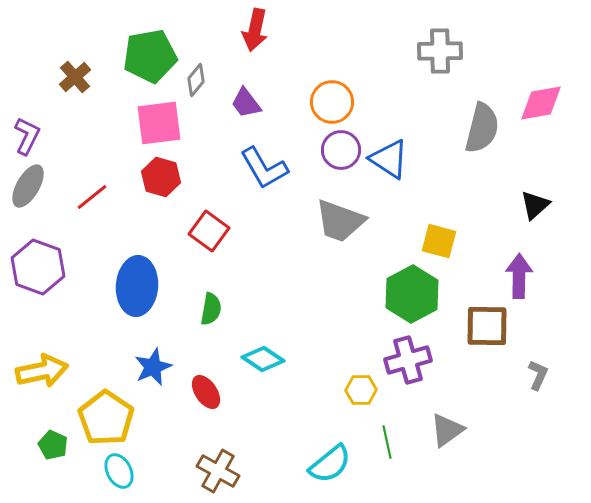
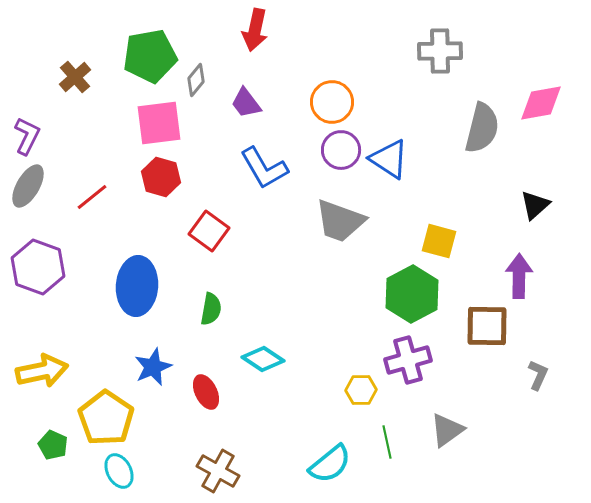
red ellipse at (206, 392): rotated 8 degrees clockwise
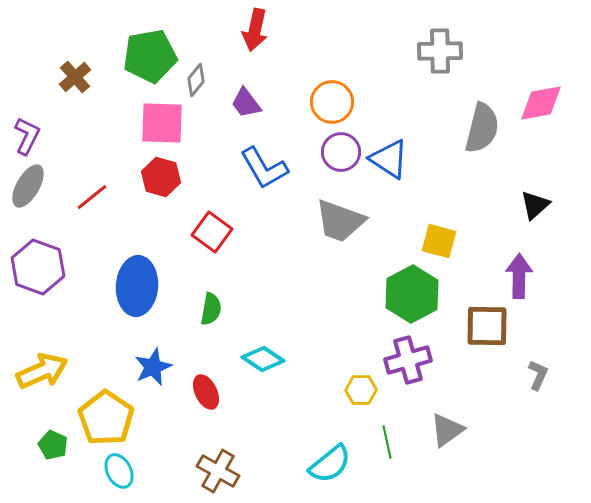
pink square at (159, 123): moved 3 px right; rotated 9 degrees clockwise
purple circle at (341, 150): moved 2 px down
red square at (209, 231): moved 3 px right, 1 px down
yellow arrow at (42, 371): rotated 12 degrees counterclockwise
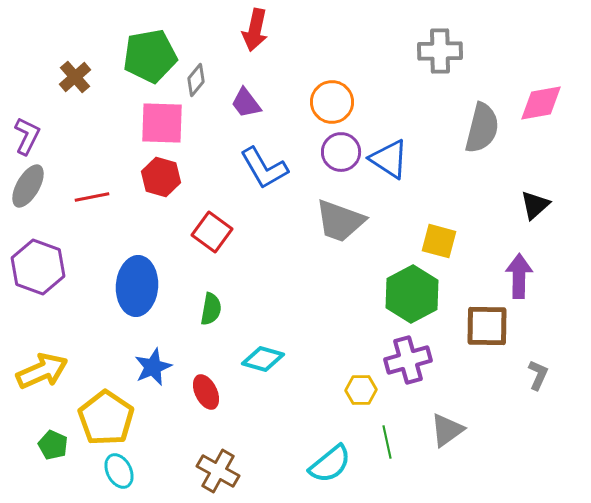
red line at (92, 197): rotated 28 degrees clockwise
cyan diamond at (263, 359): rotated 18 degrees counterclockwise
